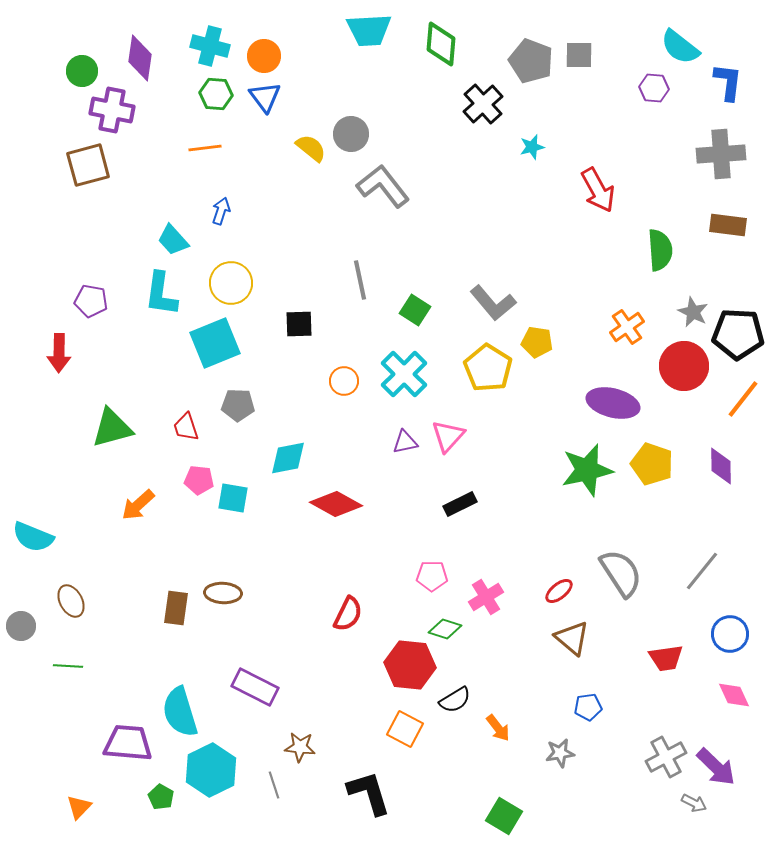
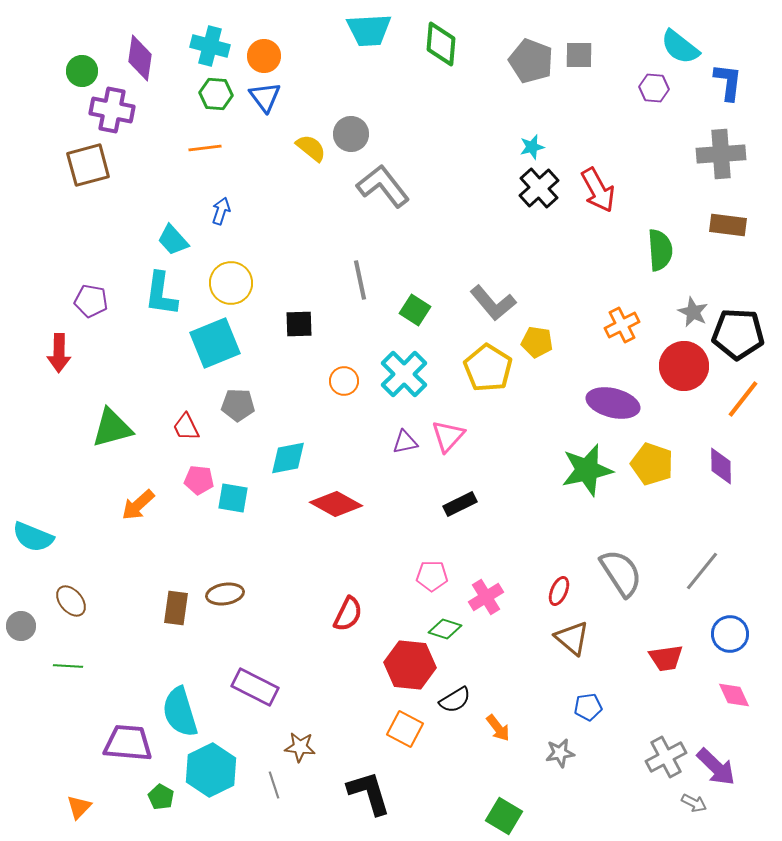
black cross at (483, 104): moved 56 px right, 84 px down
orange cross at (627, 327): moved 5 px left, 2 px up; rotated 8 degrees clockwise
red trapezoid at (186, 427): rotated 8 degrees counterclockwise
red ellipse at (559, 591): rotated 28 degrees counterclockwise
brown ellipse at (223, 593): moved 2 px right, 1 px down; rotated 12 degrees counterclockwise
brown ellipse at (71, 601): rotated 12 degrees counterclockwise
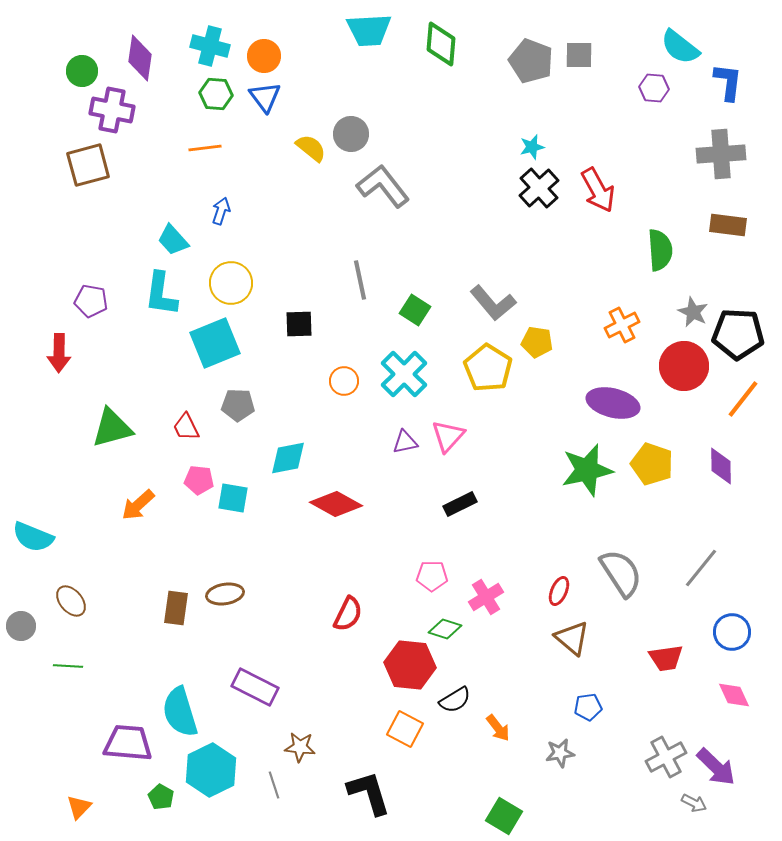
gray line at (702, 571): moved 1 px left, 3 px up
blue circle at (730, 634): moved 2 px right, 2 px up
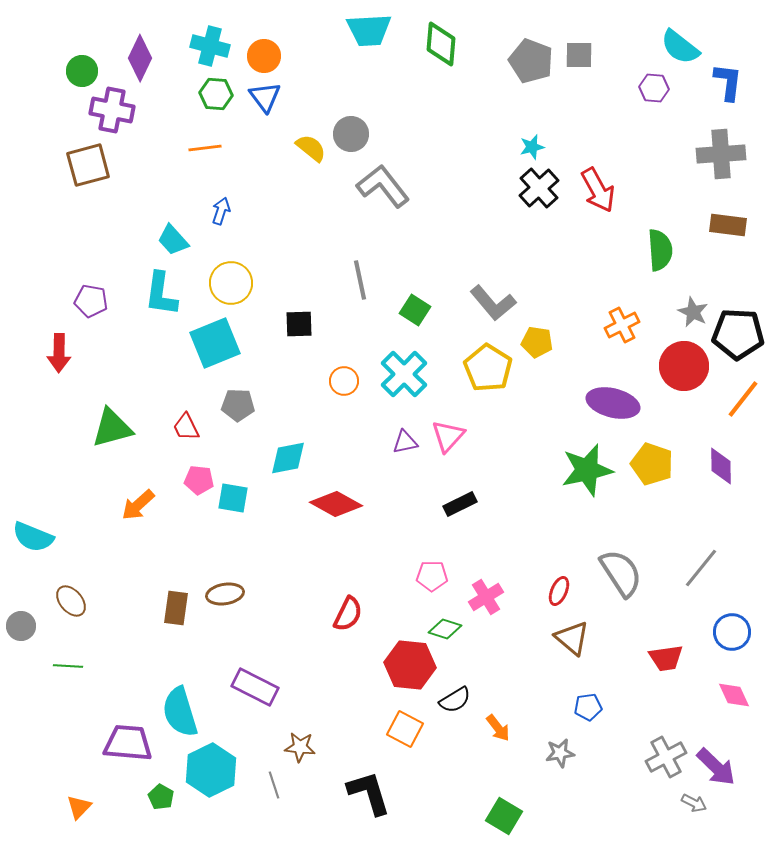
purple diamond at (140, 58): rotated 18 degrees clockwise
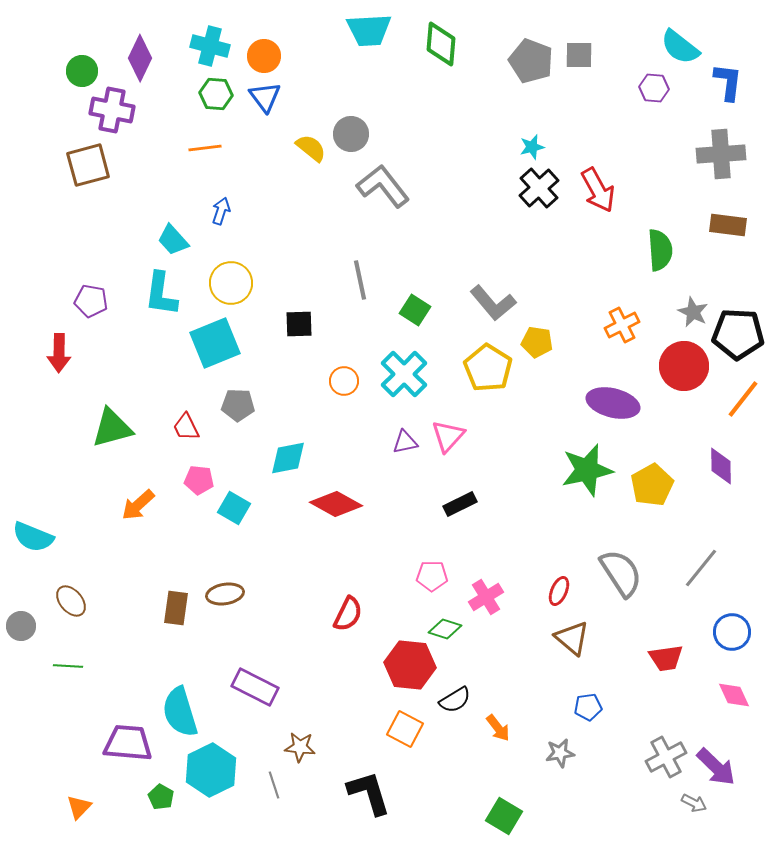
yellow pentagon at (652, 464): moved 21 px down; rotated 24 degrees clockwise
cyan square at (233, 498): moved 1 px right, 10 px down; rotated 20 degrees clockwise
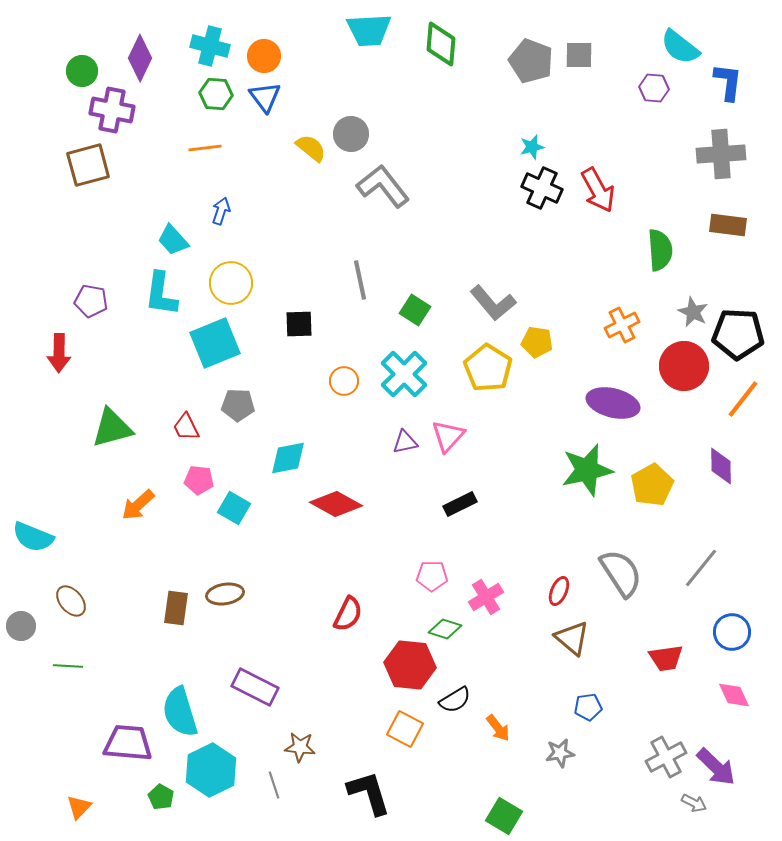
black cross at (539, 188): moved 3 px right; rotated 24 degrees counterclockwise
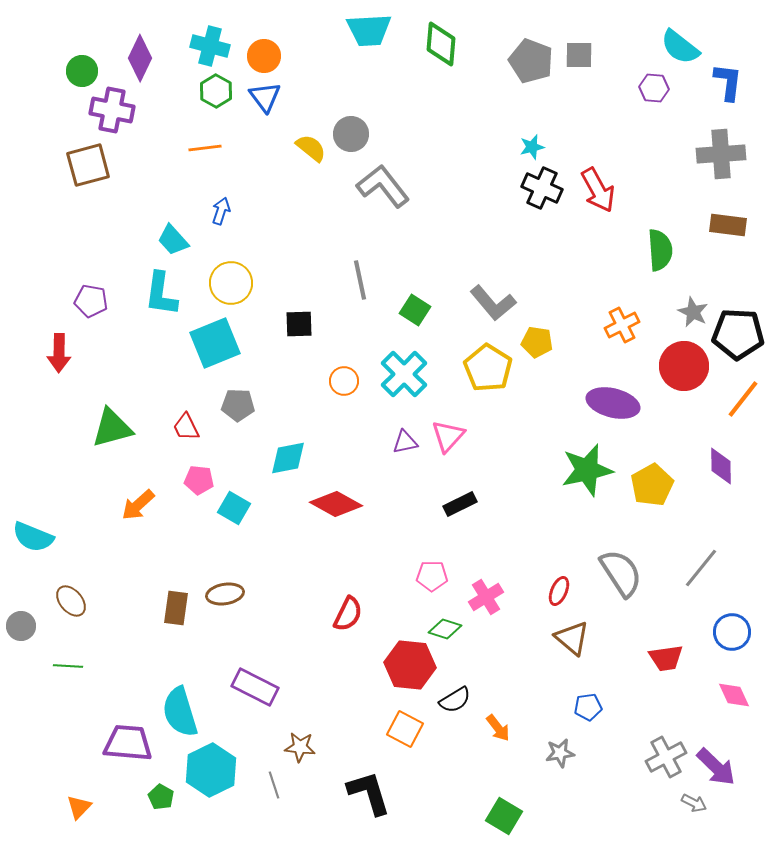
green hexagon at (216, 94): moved 3 px up; rotated 24 degrees clockwise
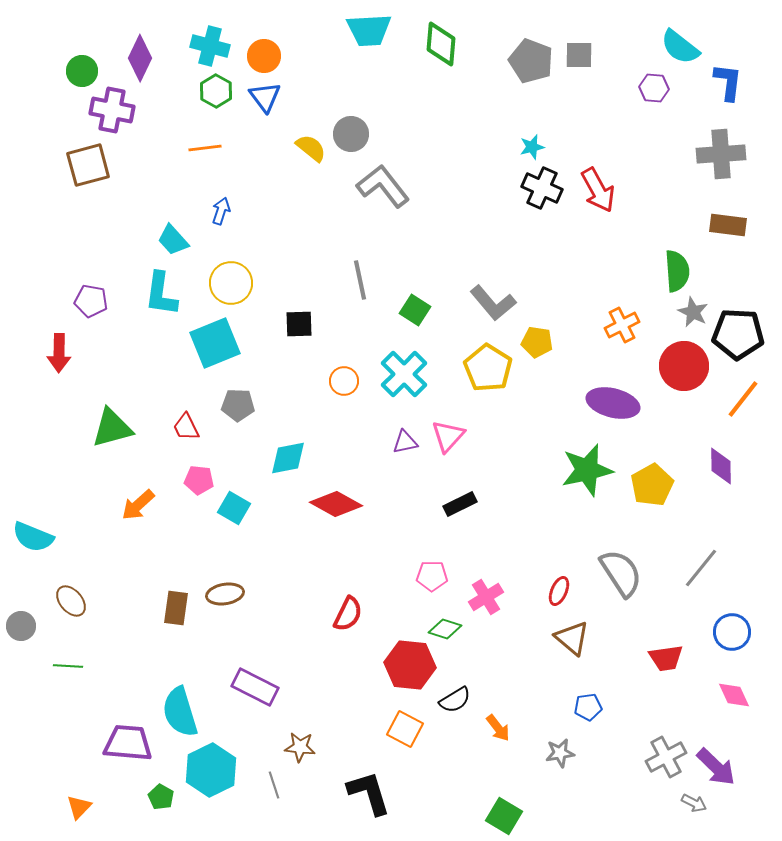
green semicircle at (660, 250): moved 17 px right, 21 px down
